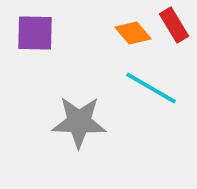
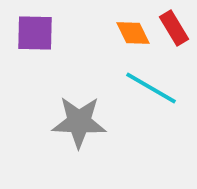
red rectangle: moved 3 px down
orange diamond: rotated 15 degrees clockwise
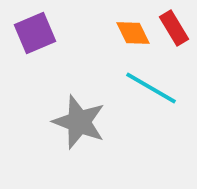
purple square: rotated 24 degrees counterclockwise
gray star: rotated 18 degrees clockwise
